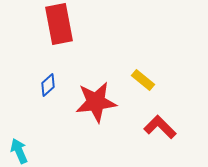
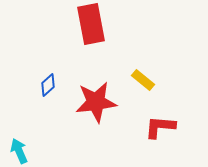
red rectangle: moved 32 px right
red L-shape: rotated 40 degrees counterclockwise
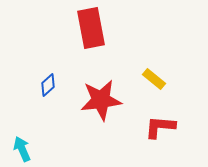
red rectangle: moved 4 px down
yellow rectangle: moved 11 px right, 1 px up
red star: moved 5 px right, 2 px up
cyan arrow: moved 3 px right, 2 px up
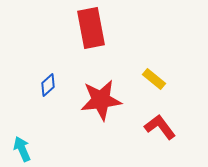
red L-shape: rotated 48 degrees clockwise
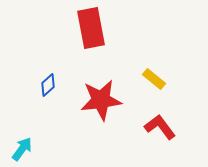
cyan arrow: rotated 60 degrees clockwise
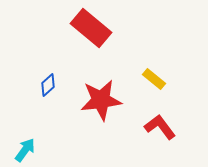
red rectangle: rotated 39 degrees counterclockwise
cyan arrow: moved 3 px right, 1 px down
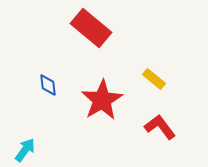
blue diamond: rotated 55 degrees counterclockwise
red star: moved 1 px right; rotated 24 degrees counterclockwise
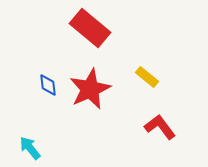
red rectangle: moved 1 px left
yellow rectangle: moved 7 px left, 2 px up
red star: moved 12 px left, 11 px up; rotated 6 degrees clockwise
cyan arrow: moved 5 px right, 2 px up; rotated 75 degrees counterclockwise
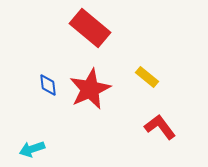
cyan arrow: moved 2 px right, 1 px down; rotated 70 degrees counterclockwise
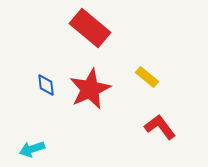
blue diamond: moved 2 px left
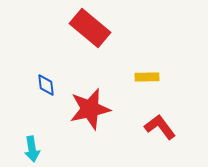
yellow rectangle: rotated 40 degrees counterclockwise
red star: moved 20 px down; rotated 12 degrees clockwise
cyan arrow: rotated 80 degrees counterclockwise
